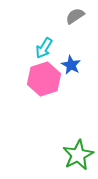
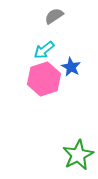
gray semicircle: moved 21 px left
cyan arrow: moved 2 px down; rotated 20 degrees clockwise
blue star: moved 2 px down
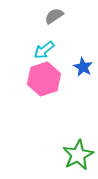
blue star: moved 12 px right
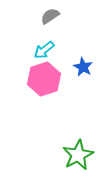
gray semicircle: moved 4 px left
